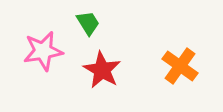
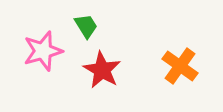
green trapezoid: moved 2 px left, 3 px down
pink star: rotated 6 degrees counterclockwise
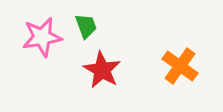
green trapezoid: rotated 12 degrees clockwise
pink star: moved 1 px left, 14 px up; rotated 6 degrees clockwise
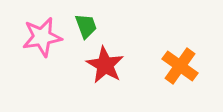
red star: moved 3 px right, 5 px up
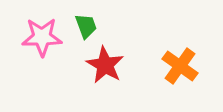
pink star: rotated 9 degrees clockwise
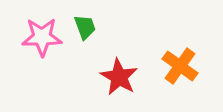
green trapezoid: moved 1 px left, 1 px down
red star: moved 14 px right, 12 px down
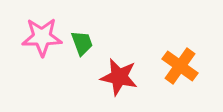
green trapezoid: moved 3 px left, 16 px down
red star: rotated 18 degrees counterclockwise
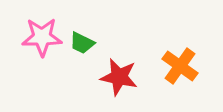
green trapezoid: rotated 136 degrees clockwise
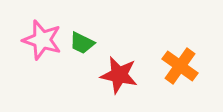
pink star: moved 3 px down; rotated 18 degrees clockwise
red star: moved 2 px up
